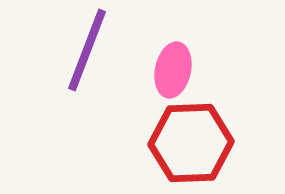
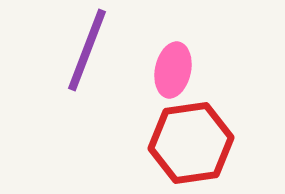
red hexagon: rotated 6 degrees counterclockwise
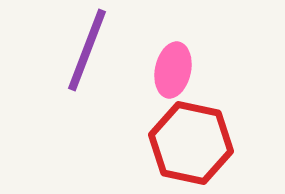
red hexagon: rotated 20 degrees clockwise
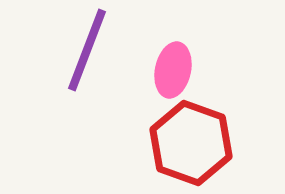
red hexagon: rotated 8 degrees clockwise
